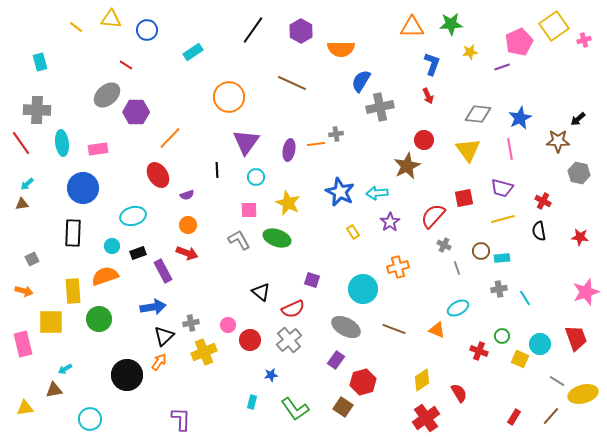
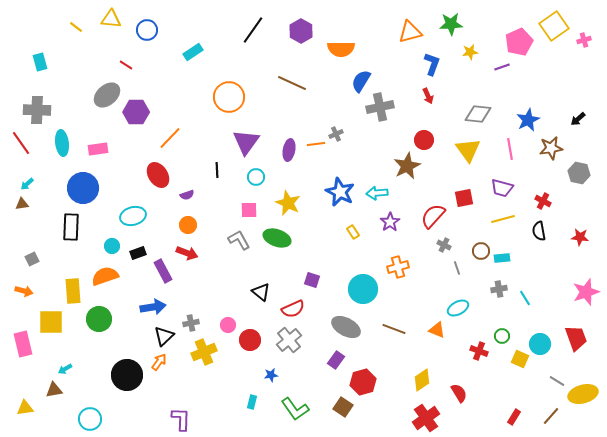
orange triangle at (412, 27): moved 2 px left, 5 px down; rotated 15 degrees counterclockwise
blue star at (520, 118): moved 8 px right, 2 px down
gray cross at (336, 134): rotated 16 degrees counterclockwise
brown star at (558, 141): moved 7 px left, 7 px down; rotated 10 degrees counterclockwise
black rectangle at (73, 233): moved 2 px left, 6 px up
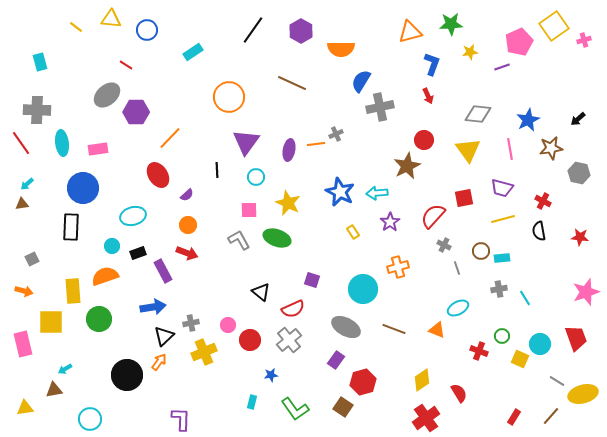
purple semicircle at (187, 195): rotated 24 degrees counterclockwise
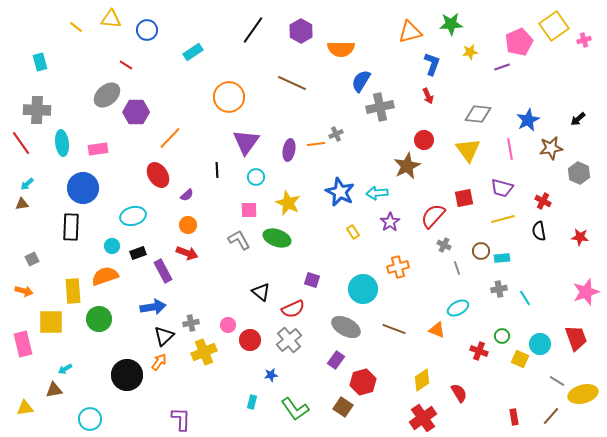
gray hexagon at (579, 173): rotated 10 degrees clockwise
red rectangle at (514, 417): rotated 42 degrees counterclockwise
red cross at (426, 418): moved 3 px left
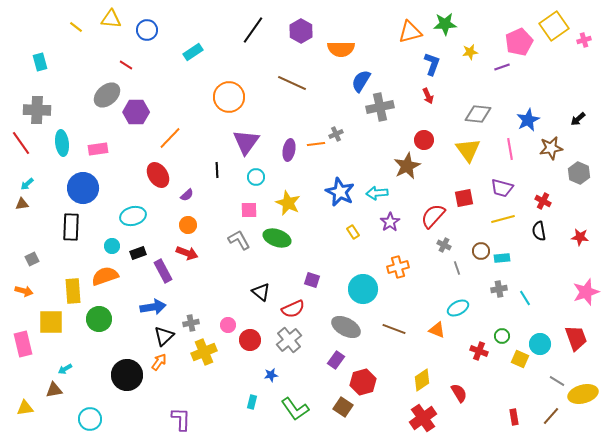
green star at (451, 24): moved 6 px left
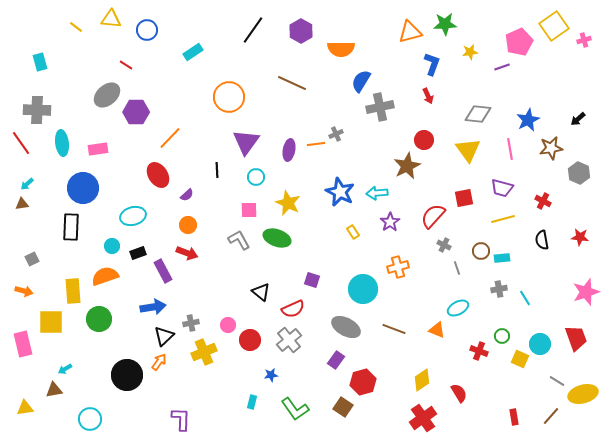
black semicircle at (539, 231): moved 3 px right, 9 px down
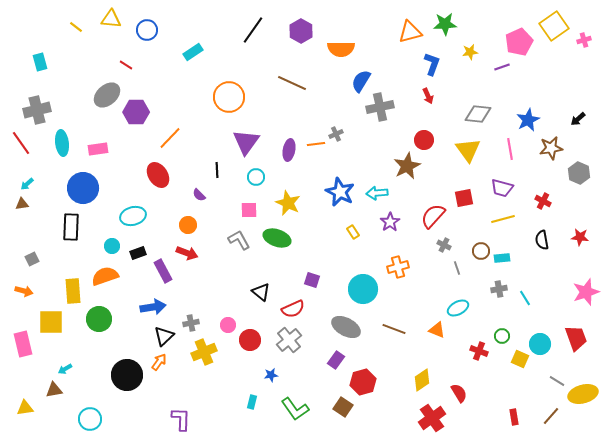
gray cross at (37, 110): rotated 16 degrees counterclockwise
purple semicircle at (187, 195): moved 12 px right; rotated 88 degrees clockwise
red cross at (423, 418): moved 9 px right
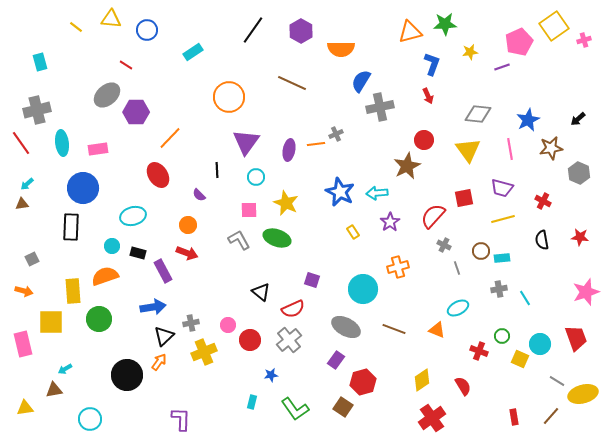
yellow star at (288, 203): moved 2 px left
black rectangle at (138, 253): rotated 35 degrees clockwise
red semicircle at (459, 393): moved 4 px right, 7 px up
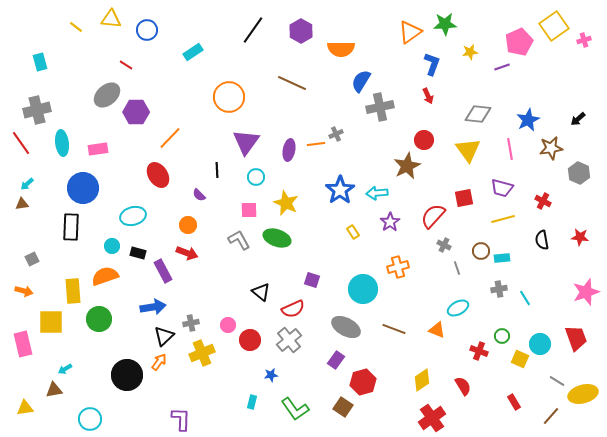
orange triangle at (410, 32): rotated 20 degrees counterclockwise
blue star at (340, 192): moved 2 px up; rotated 12 degrees clockwise
yellow cross at (204, 352): moved 2 px left, 1 px down
red rectangle at (514, 417): moved 15 px up; rotated 21 degrees counterclockwise
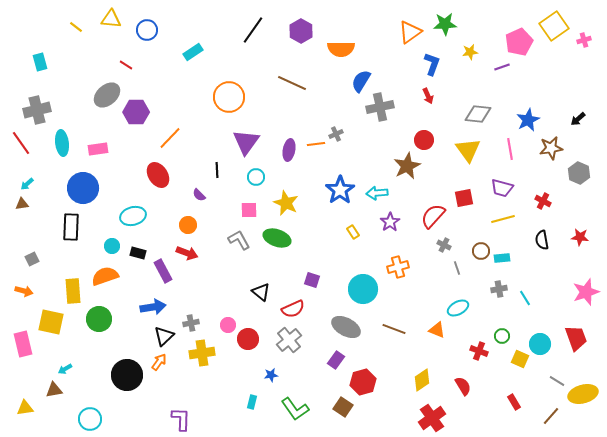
yellow square at (51, 322): rotated 12 degrees clockwise
red circle at (250, 340): moved 2 px left, 1 px up
yellow cross at (202, 353): rotated 15 degrees clockwise
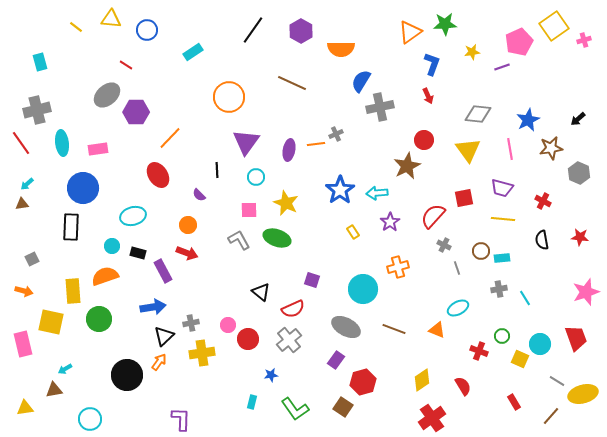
yellow star at (470, 52): moved 2 px right
yellow line at (503, 219): rotated 20 degrees clockwise
